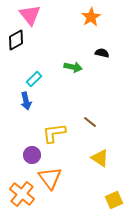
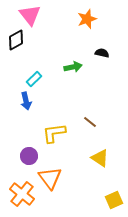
orange star: moved 4 px left, 2 px down; rotated 12 degrees clockwise
green arrow: rotated 24 degrees counterclockwise
purple circle: moved 3 px left, 1 px down
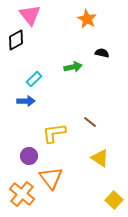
orange star: rotated 24 degrees counterclockwise
blue arrow: rotated 78 degrees counterclockwise
orange triangle: moved 1 px right
yellow square: rotated 24 degrees counterclockwise
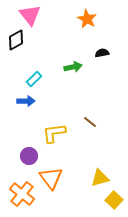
black semicircle: rotated 24 degrees counterclockwise
yellow triangle: moved 20 px down; rotated 48 degrees counterclockwise
